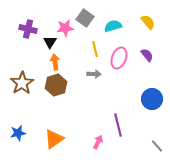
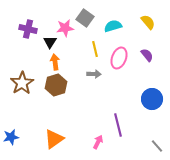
blue star: moved 7 px left, 4 px down
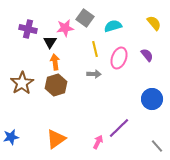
yellow semicircle: moved 6 px right, 1 px down
purple line: moved 1 px right, 3 px down; rotated 60 degrees clockwise
orange triangle: moved 2 px right
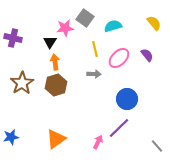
purple cross: moved 15 px left, 9 px down
pink ellipse: rotated 25 degrees clockwise
blue circle: moved 25 px left
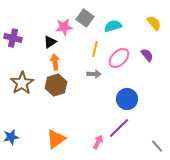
pink star: moved 1 px left, 1 px up
black triangle: rotated 24 degrees clockwise
yellow line: rotated 28 degrees clockwise
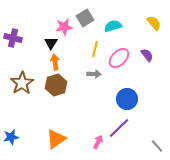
gray square: rotated 24 degrees clockwise
black triangle: moved 1 px right, 1 px down; rotated 24 degrees counterclockwise
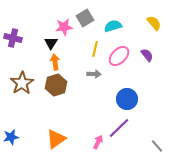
pink ellipse: moved 2 px up
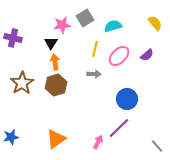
yellow semicircle: moved 1 px right
pink star: moved 2 px left, 2 px up
purple semicircle: rotated 88 degrees clockwise
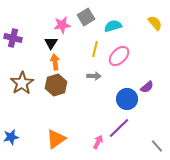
gray square: moved 1 px right, 1 px up
purple semicircle: moved 32 px down
gray arrow: moved 2 px down
